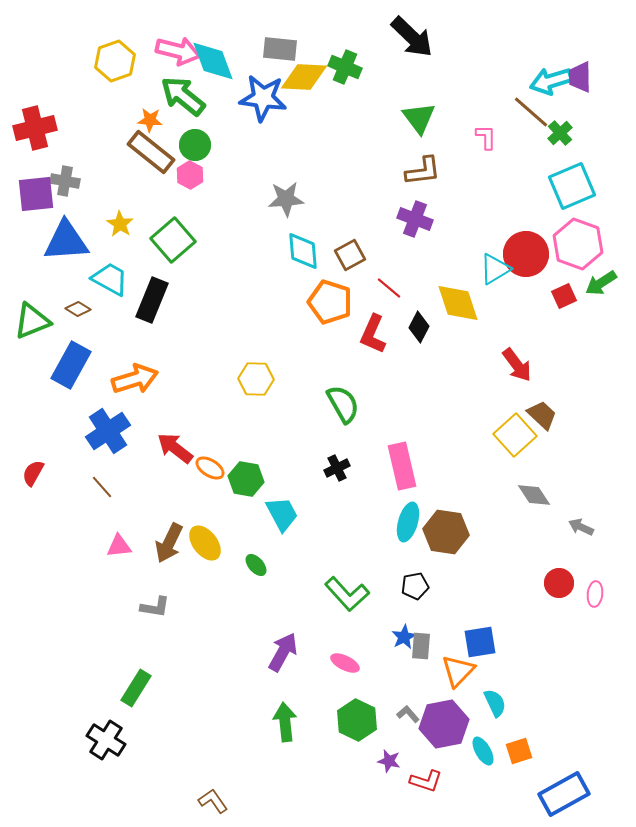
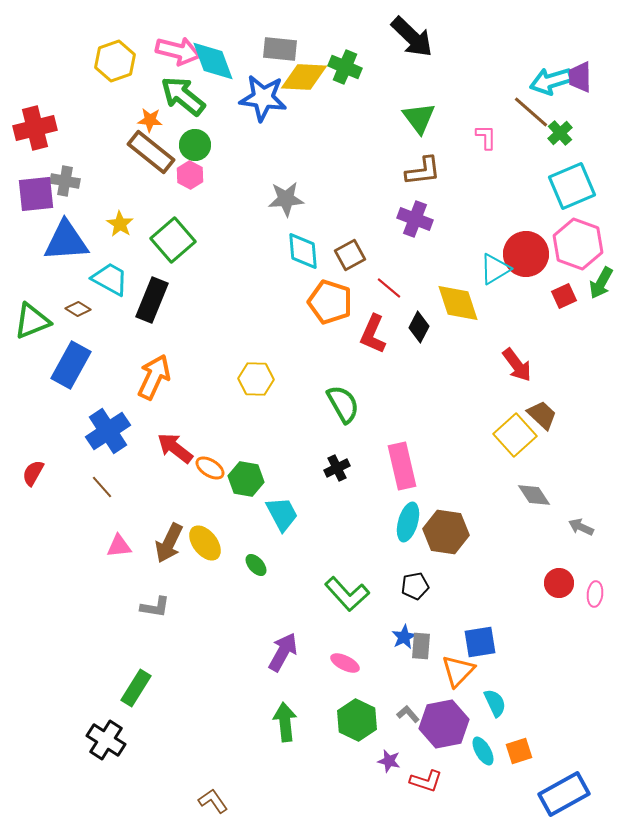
green arrow at (601, 283): rotated 28 degrees counterclockwise
orange arrow at (135, 379): moved 19 px right, 2 px up; rotated 48 degrees counterclockwise
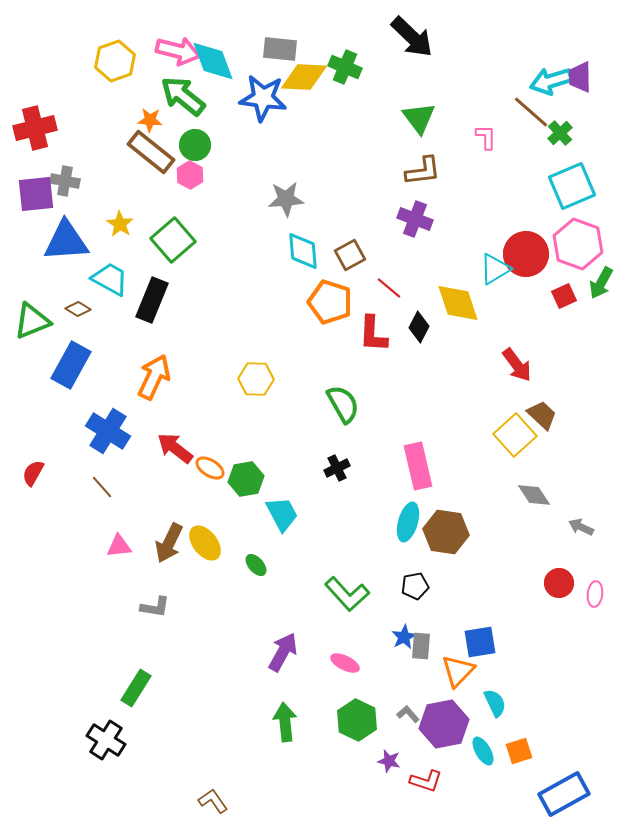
red L-shape at (373, 334): rotated 21 degrees counterclockwise
blue cross at (108, 431): rotated 24 degrees counterclockwise
pink rectangle at (402, 466): moved 16 px right
green hexagon at (246, 479): rotated 20 degrees counterclockwise
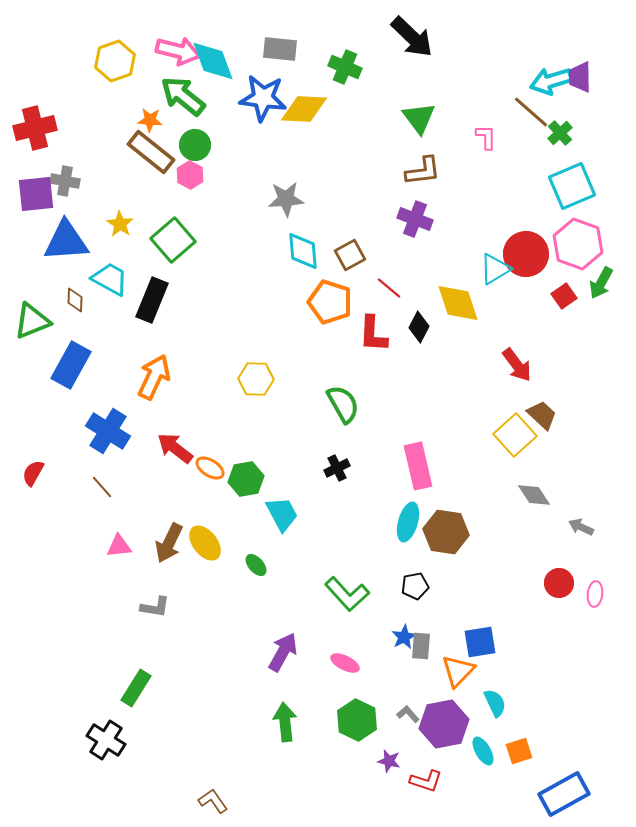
yellow diamond at (304, 77): moved 32 px down
red square at (564, 296): rotated 10 degrees counterclockwise
brown diamond at (78, 309): moved 3 px left, 9 px up; rotated 60 degrees clockwise
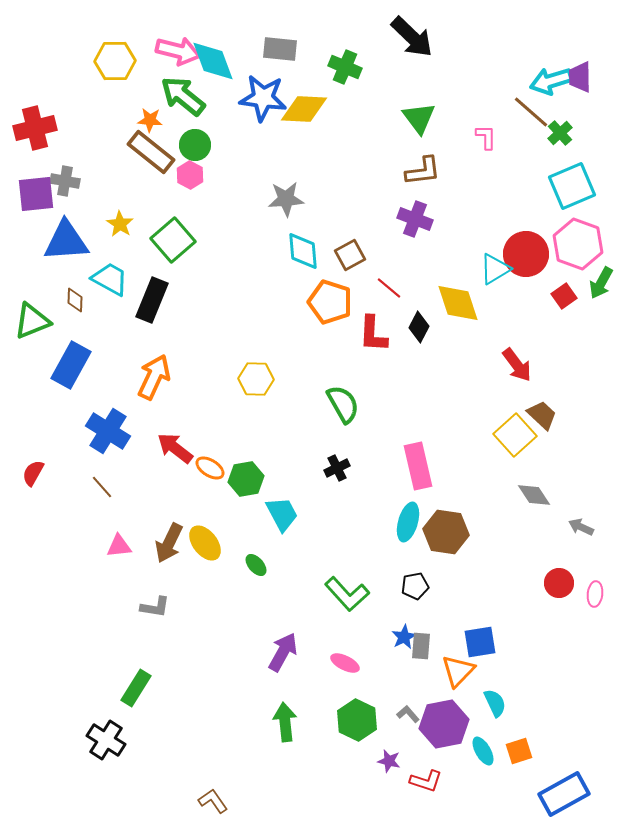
yellow hexagon at (115, 61): rotated 18 degrees clockwise
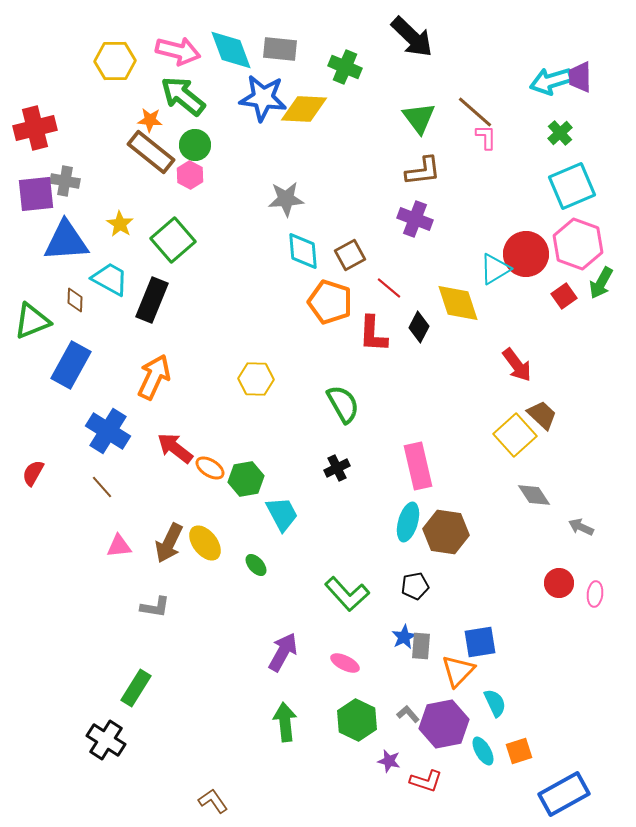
cyan diamond at (213, 61): moved 18 px right, 11 px up
brown line at (531, 112): moved 56 px left
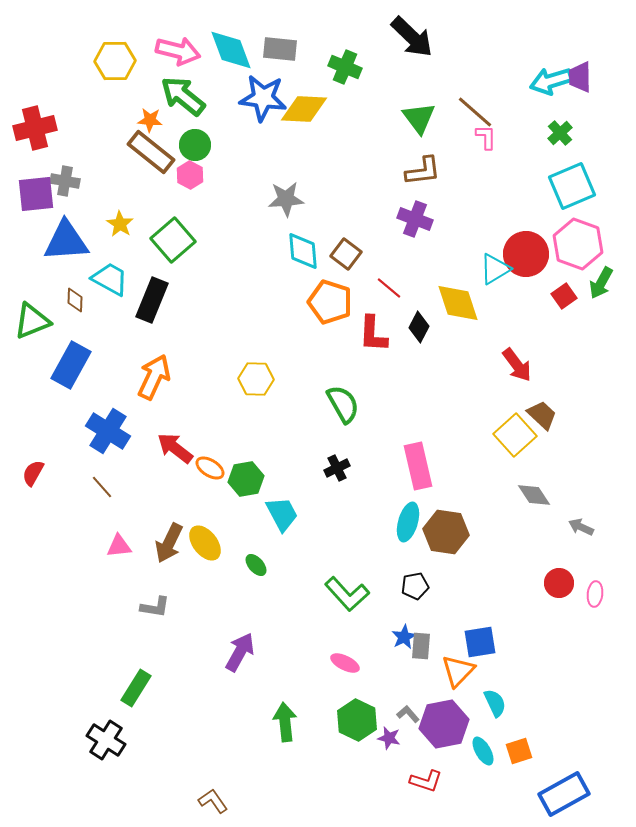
brown square at (350, 255): moved 4 px left, 1 px up; rotated 24 degrees counterclockwise
purple arrow at (283, 652): moved 43 px left
purple star at (389, 761): moved 23 px up
